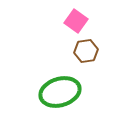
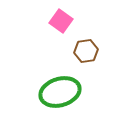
pink square: moved 15 px left
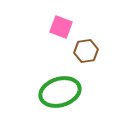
pink square: moved 6 px down; rotated 15 degrees counterclockwise
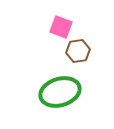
brown hexagon: moved 8 px left
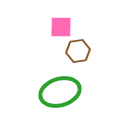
pink square: rotated 20 degrees counterclockwise
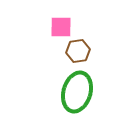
green ellipse: moved 17 px right; rotated 57 degrees counterclockwise
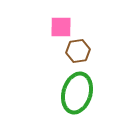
green ellipse: moved 1 px down
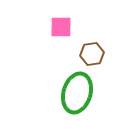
brown hexagon: moved 14 px right, 3 px down
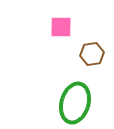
green ellipse: moved 2 px left, 10 px down
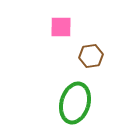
brown hexagon: moved 1 px left, 2 px down
